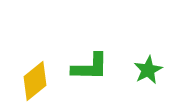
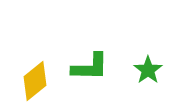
green star: rotated 8 degrees counterclockwise
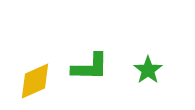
yellow diamond: rotated 15 degrees clockwise
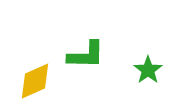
green L-shape: moved 4 px left, 12 px up
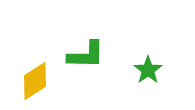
yellow diamond: rotated 9 degrees counterclockwise
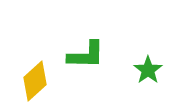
yellow diamond: rotated 9 degrees counterclockwise
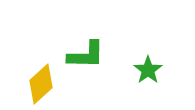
yellow diamond: moved 6 px right, 3 px down
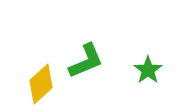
green L-shape: moved 6 px down; rotated 24 degrees counterclockwise
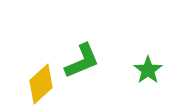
green L-shape: moved 4 px left
